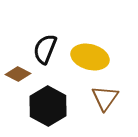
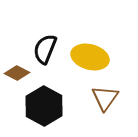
brown diamond: moved 1 px left, 1 px up
black hexagon: moved 4 px left
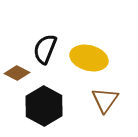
yellow ellipse: moved 1 px left, 1 px down
brown triangle: moved 2 px down
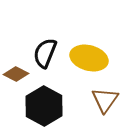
black semicircle: moved 4 px down
brown diamond: moved 1 px left, 1 px down
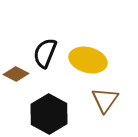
yellow ellipse: moved 1 px left, 2 px down
black hexagon: moved 5 px right, 8 px down
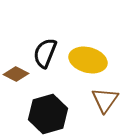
black hexagon: moved 1 px left; rotated 15 degrees clockwise
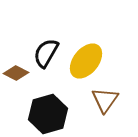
black semicircle: moved 1 px right; rotated 8 degrees clockwise
yellow ellipse: moved 2 px left, 1 px down; rotated 66 degrees counterclockwise
brown diamond: moved 1 px up
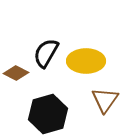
yellow ellipse: rotated 51 degrees clockwise
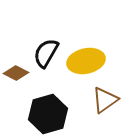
yellow ellipse: rotated 12 degrees counterclockwise
brown triangle: rotated 20 degrees clockwise
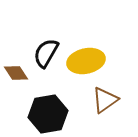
brown diamond: rotated 30 degrees clockwise
black hexagon: rotated 6 degrees clockwise
